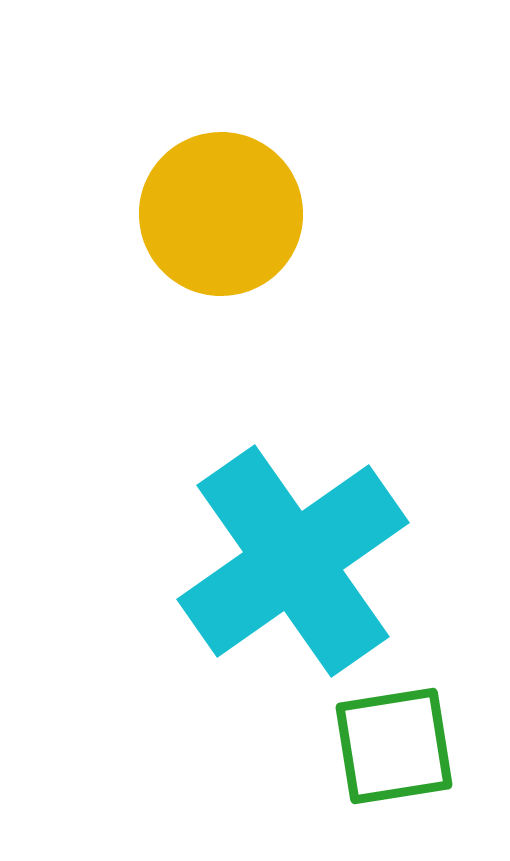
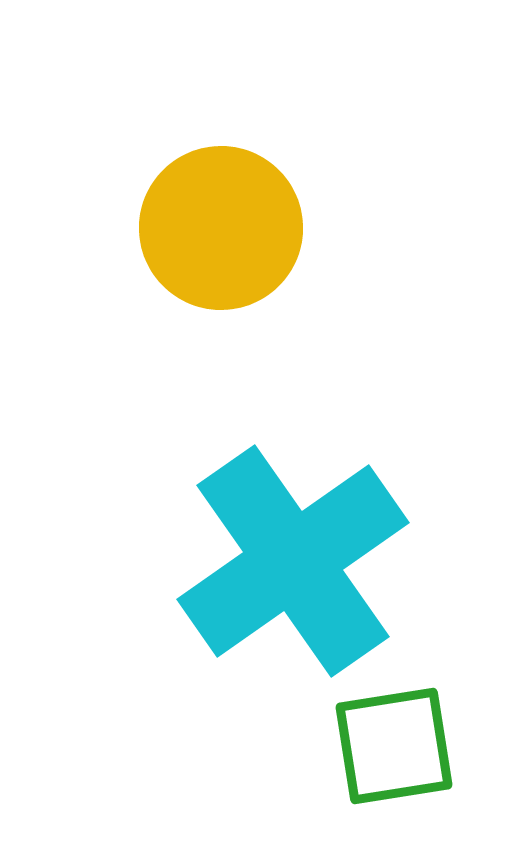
yellow circle: moved 14 px down
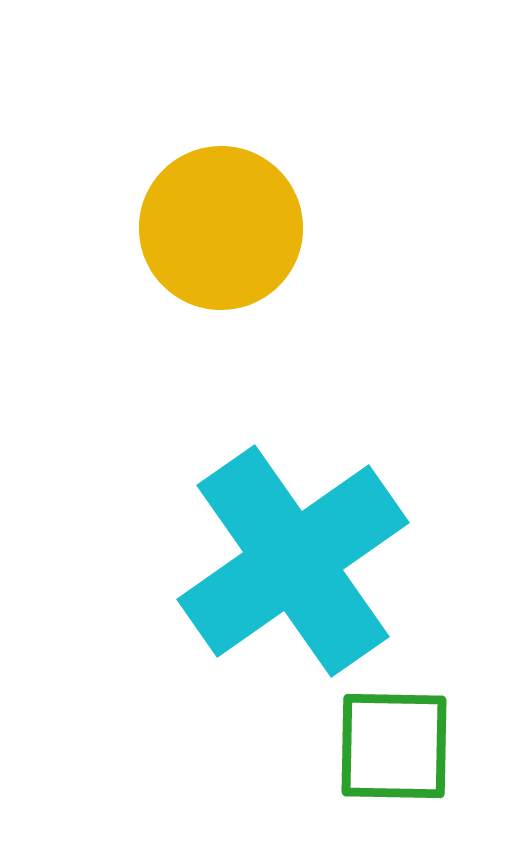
green square: rotated 10 degrees clockwise
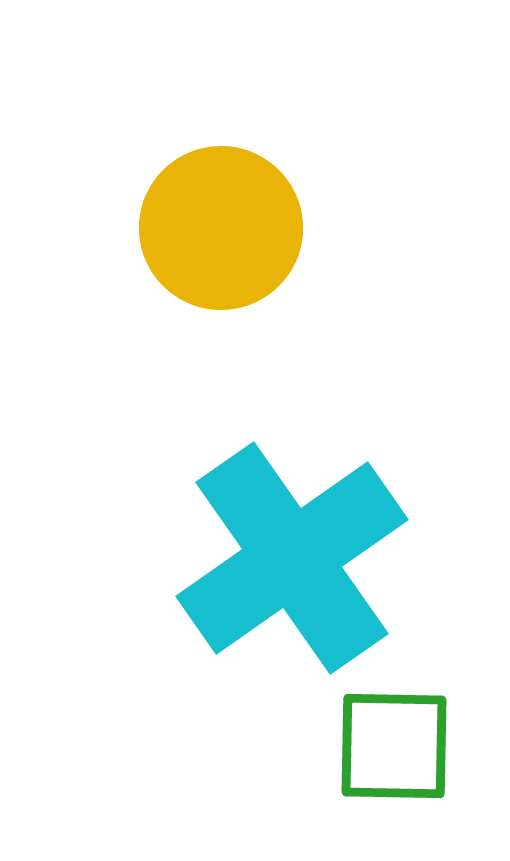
cyan cross: moved 1 px left, 3 px up
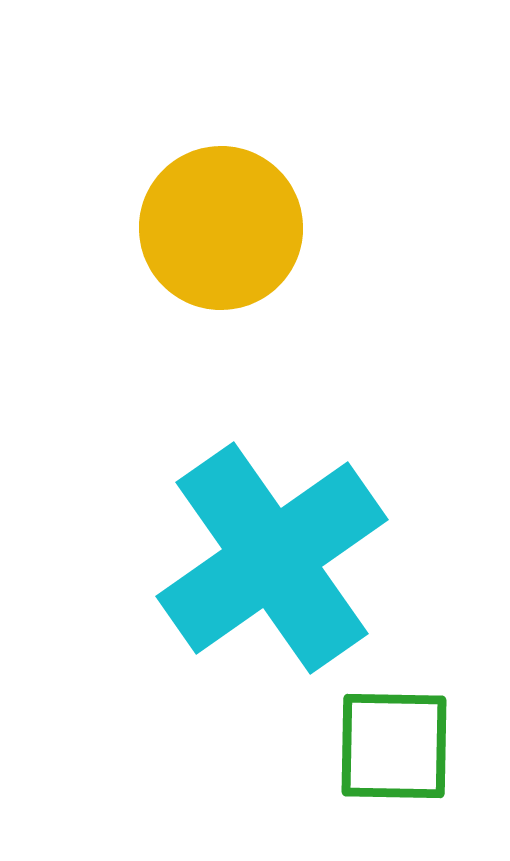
cyan cross: moved 20 px left
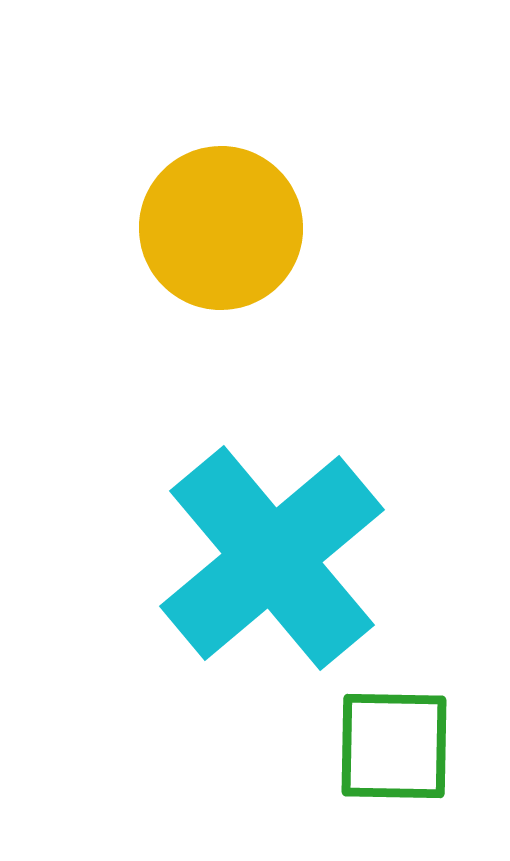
cyan cross: rotated 5 degrees counterclockwise
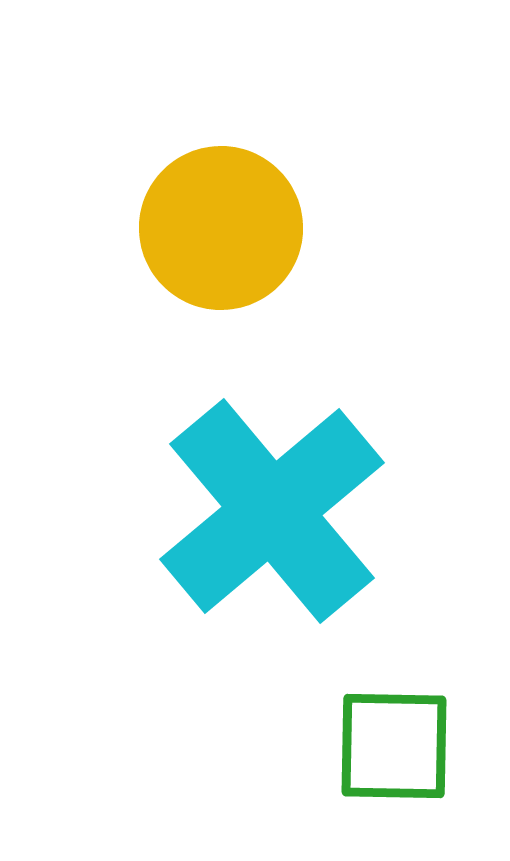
cyan cross: moved 47 px up
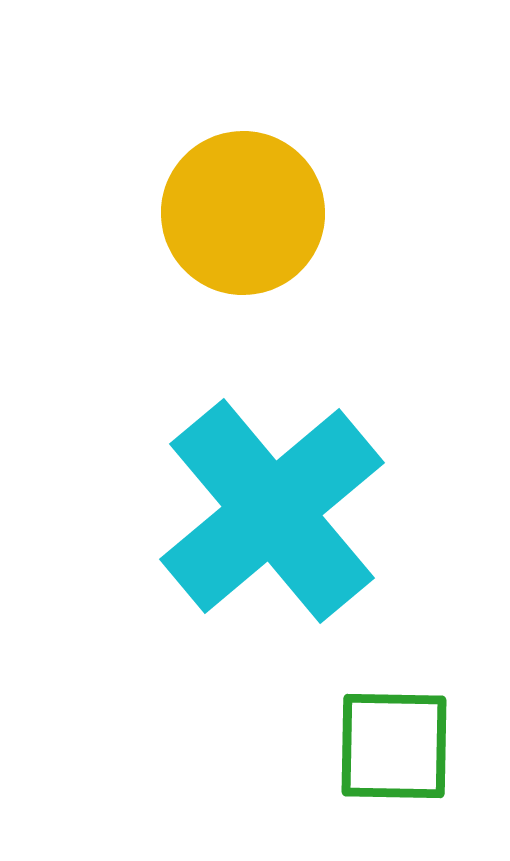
yellow circle: moved 22 px right, 15 px up
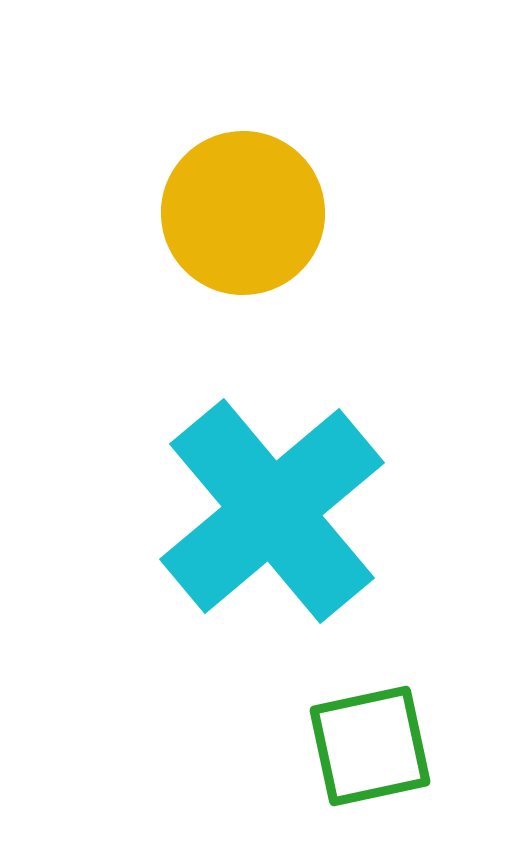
green square: moved 24 px left; rotated 13 degrees counterclockwise
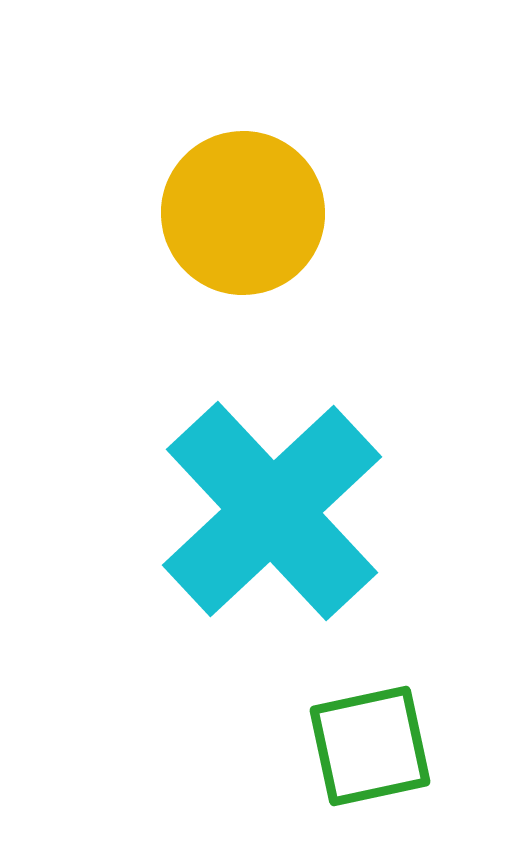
cyan cross: rotated 3 degrees counterclockwise
